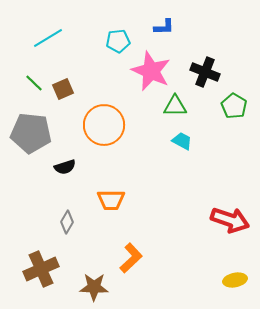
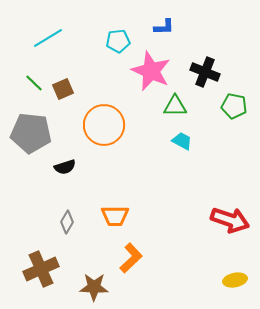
green pentagon: rotated 20 degrees counterclockwise
orange trapezoid: moved 4 px right, 16 px down
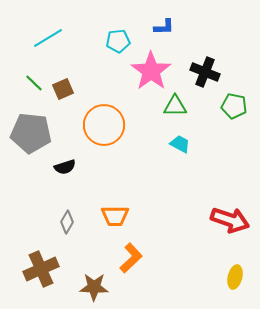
pink star: rotated 12 degrees clockwise
cyan trapezoid: moved 2 px left, 3 px down
yellow ellipse: moved 3 px up; rotated 65 degrees counterclockwise
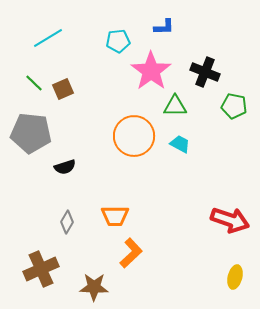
orange circle: moved 30 px right, 11 px down
orange L-shape: moved 5 px up
